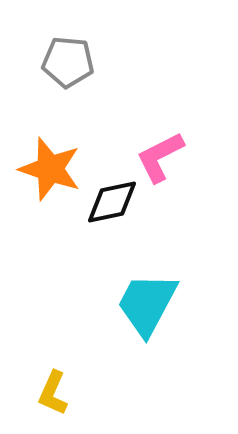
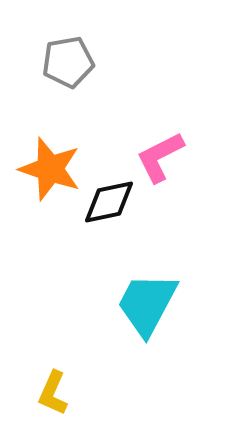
gray pentagon: rotated 15 degrees counterclockwise
black diamond: moved 3 px left
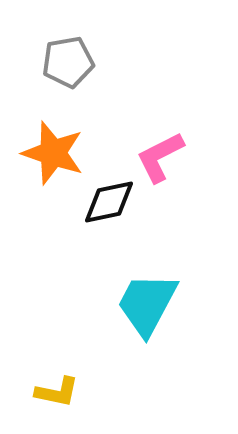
orange star: moved 3 px right, 16 px up
yellow L-shape: moved 4 px right, 1 px up; rotated 102 degrees counterclockwise
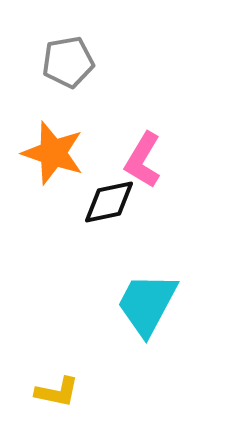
pink L-shape: moved 17 px left, 3 px down; rotated 32 degrees counterclockwise
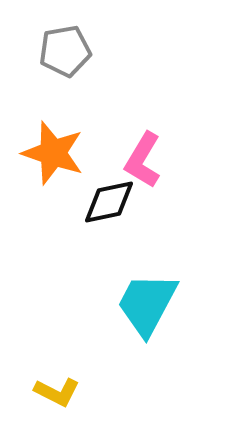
gray pentagon: moved 3 px left, 11 px up
yellow L-shape: rotated 15 degrees clockwise
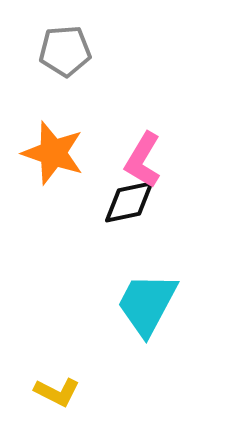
gray pentagon: rotated 6 degrees clockwise
black diamond: moved 20 px right
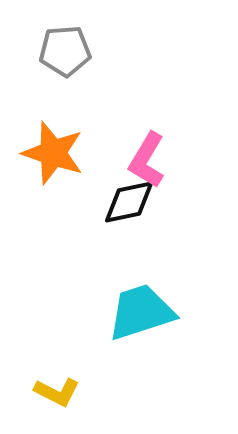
pink L-shape: moved 4 px right
cyan trapezoid: moved 6 px left, 8 px down; rotated 44 degrees clockwise
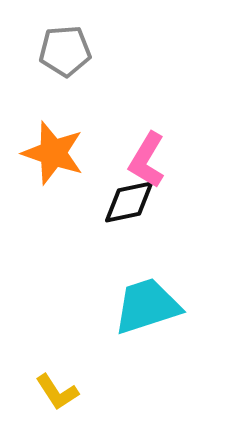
cyan trapezoid: moved 6 px right, 6 px up
yellow L-shape: rotated 30 degrees clockwise
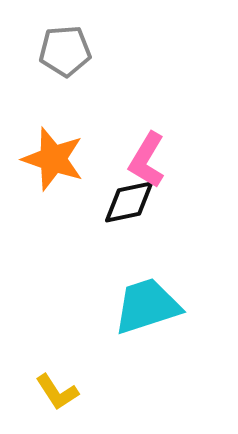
orange star: moved 6 px down
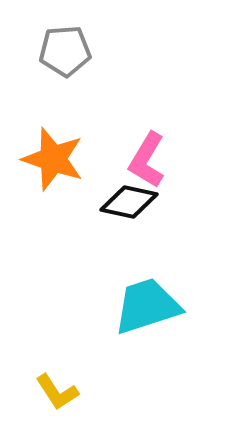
black diamond: rotated 24 degrees clockwise
